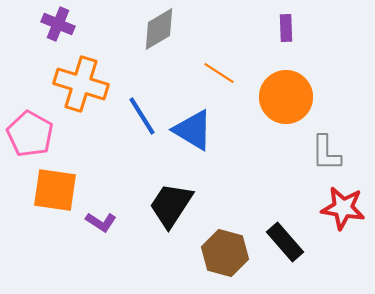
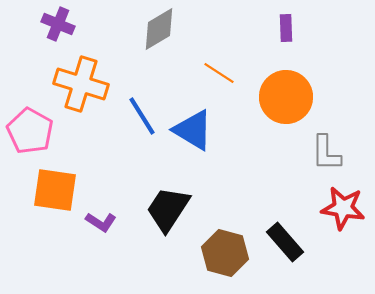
pink pentagon: moved 3 px up
black trapezoid: moved 3 px left, 4 px down
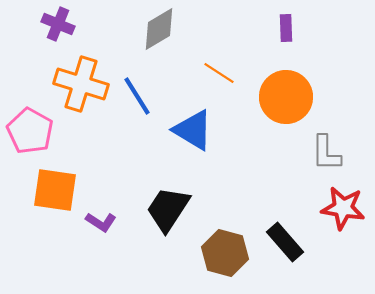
blue line: moved 5 px left, 20 px up
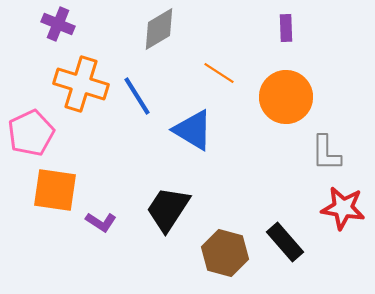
pink pentagon: moved 1 px right, 2 px down; rotated 18 degrees clockwise
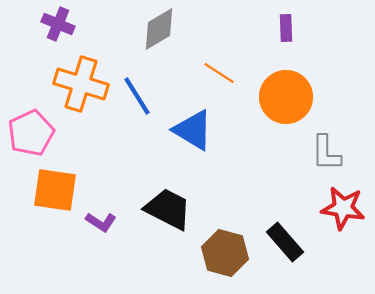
black trapezoid: rotated 84 degrees clockwise
